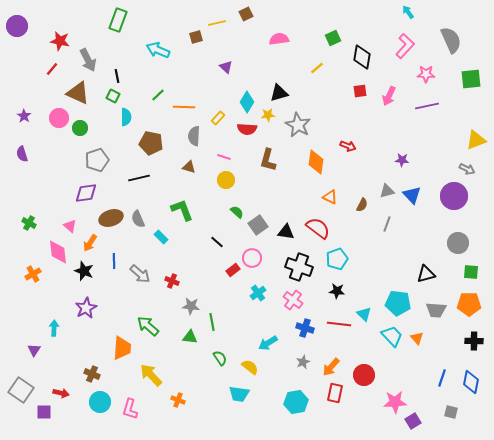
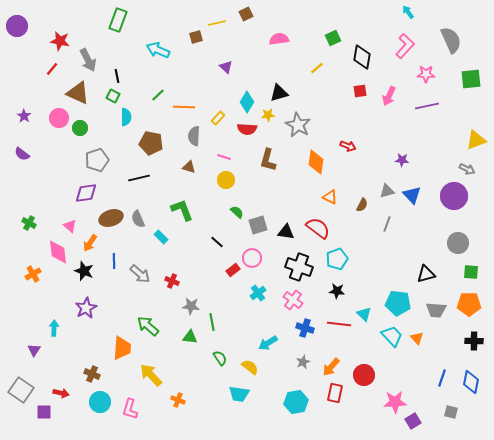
purple semicircle at (22, 154): rotated 35 degrees counterclockwise
gray square at (258, 225): rotated 18 degrees clockwise
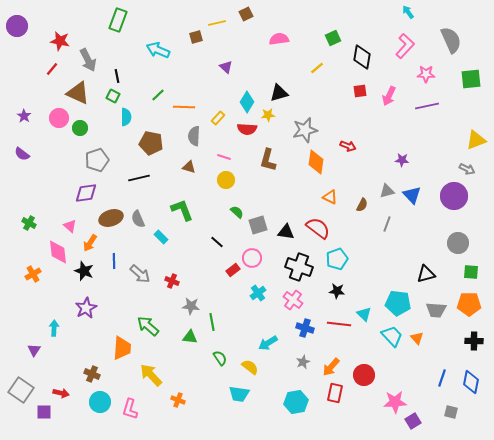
gray star at (298, 125): moved 7 px right, 5 px down; rotated 30 degrees clockwise
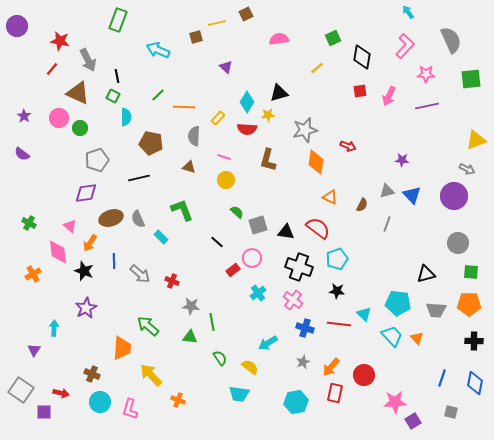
blue diamond at (471, 382): moved 4 px right, 1 px down
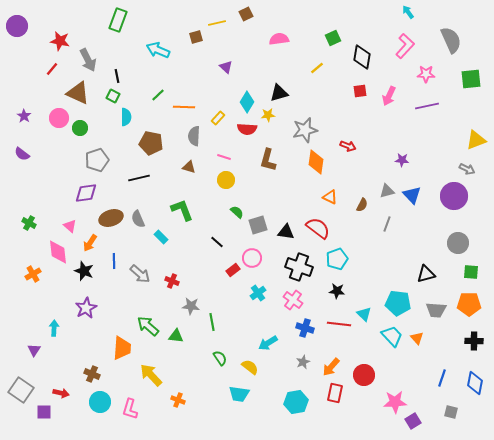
green triangle at (190, 337): moved 14 px left, 1 px up
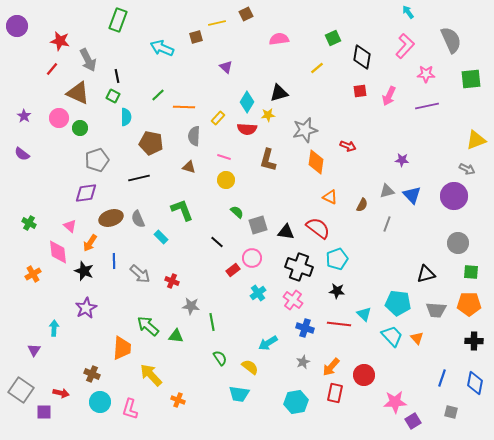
cyan arrow at (158, 50): moved 4 px right, 2 px up
